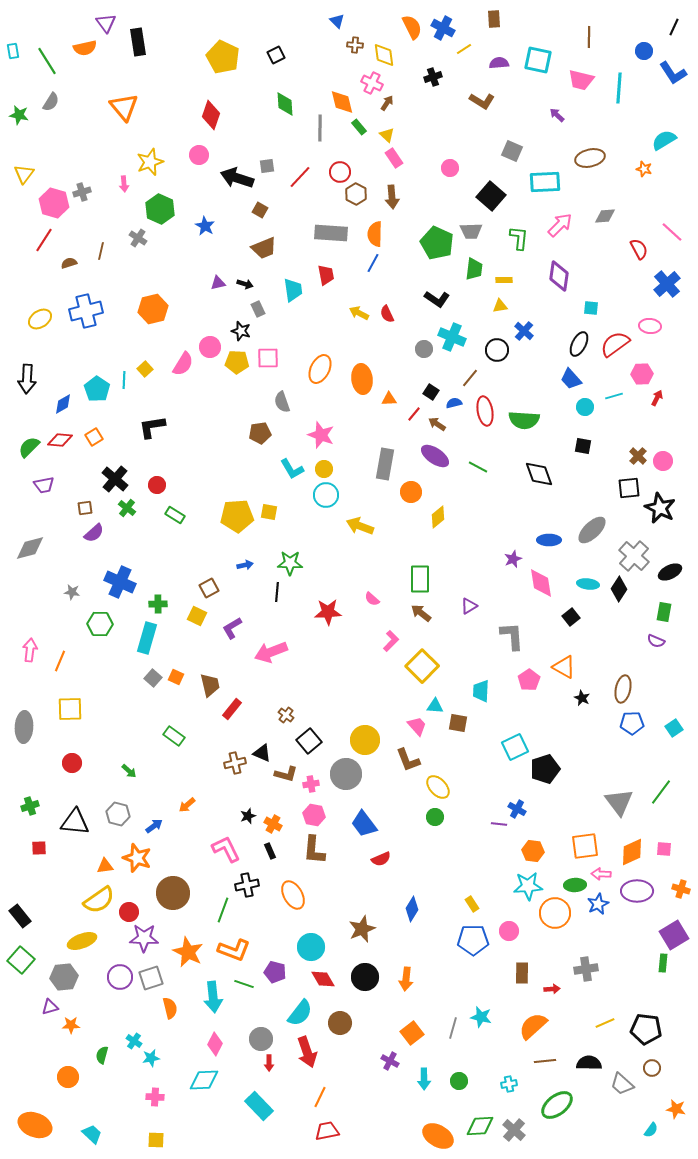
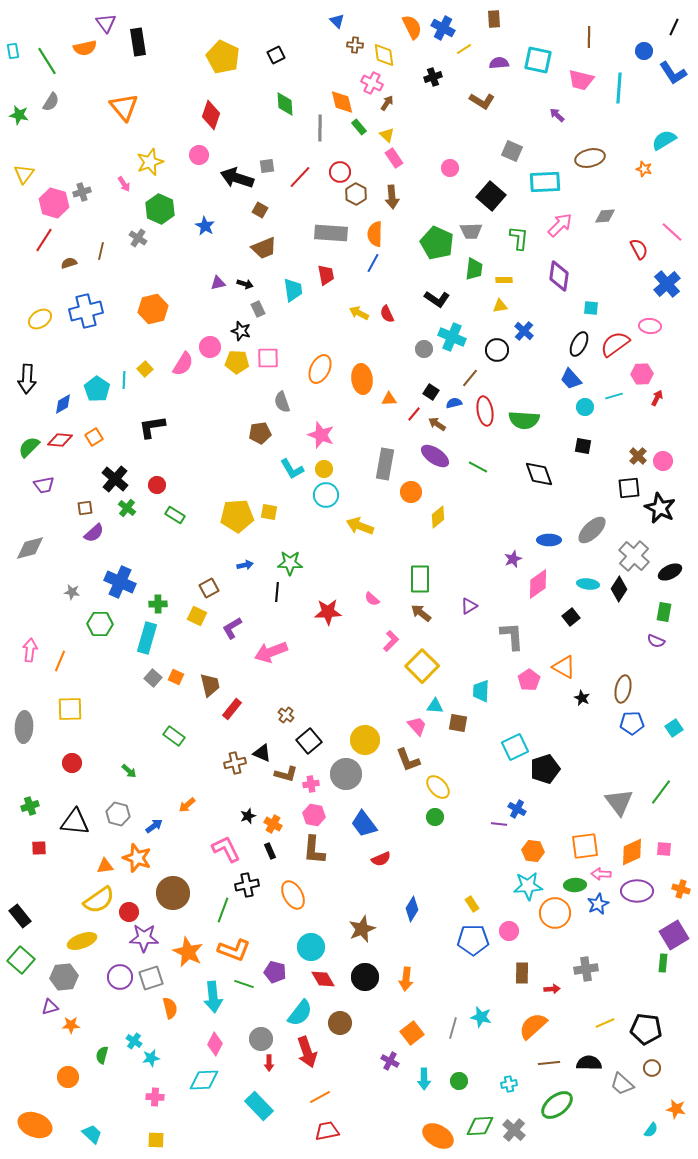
pink arrow at (124, 184): rotated 28 degrees counterclockwise
pink diamond at (541, 583): moved 3 px left, 1 px down; rotated 64 degrees clockwise
brown line at (545, 1061): moved 4 px right, 2 px down
orange line at (320, 1097): rotated 35 degrees clockwise
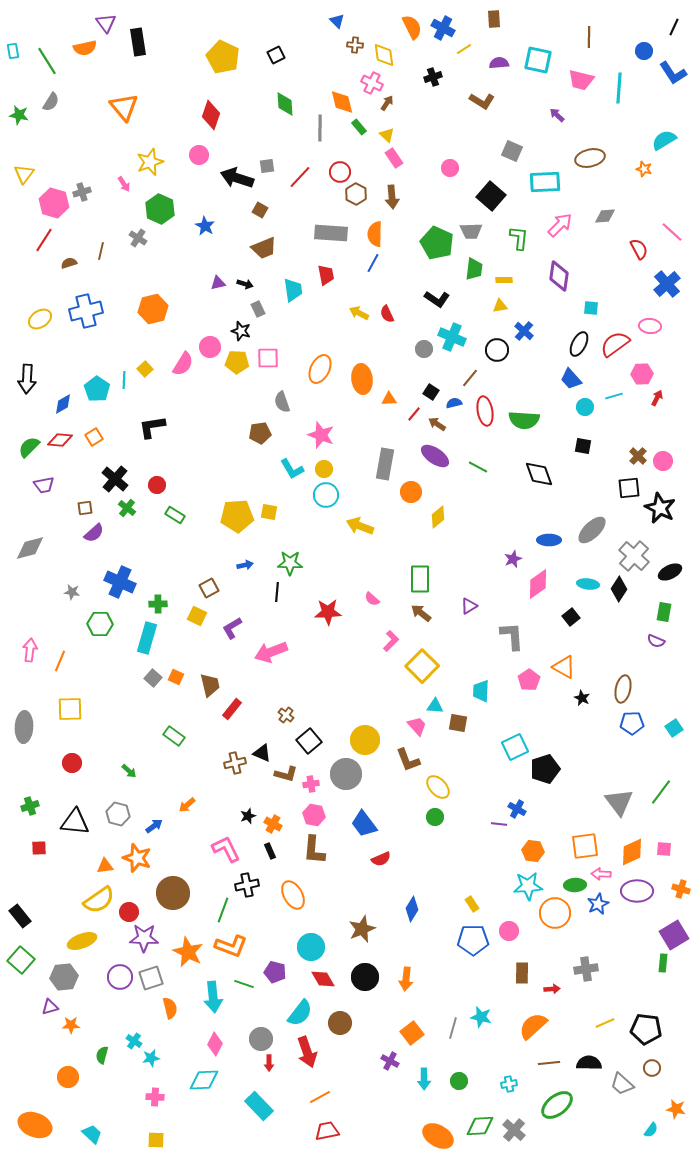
orange L-shape at (234, 950): moved 3 px left, 4 px up
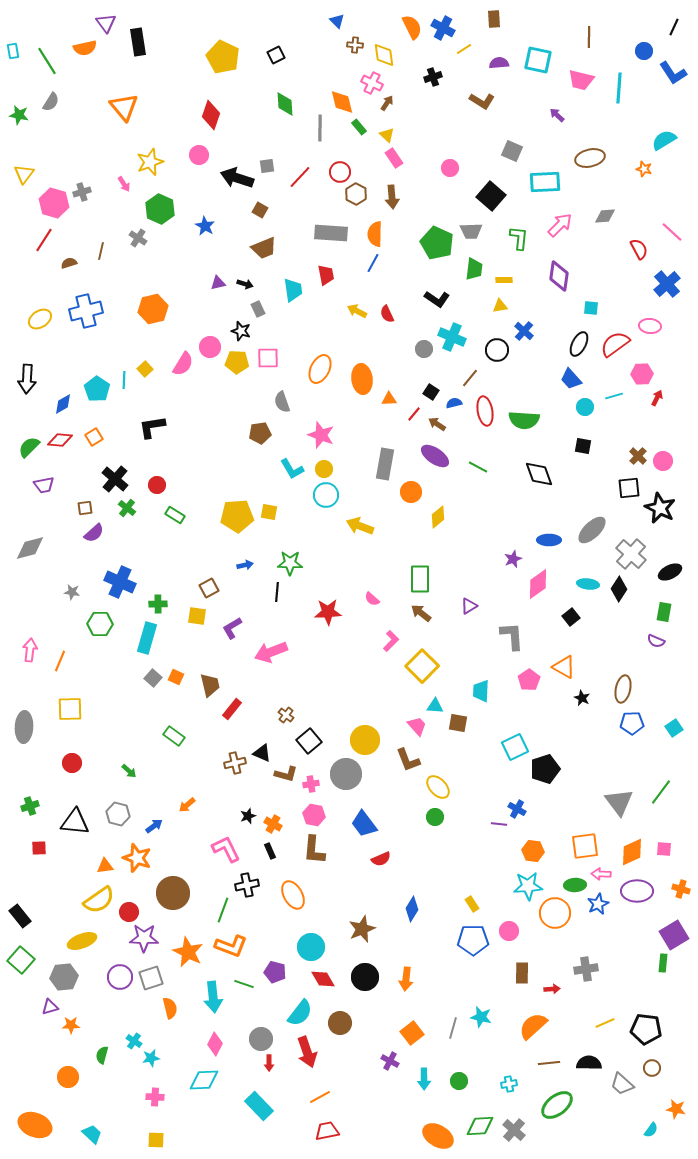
yellow arrow at (359, 313): moved 2 px left, 2 px up
gray cross at (634, 556): moved 3 px left, 2 px up
yellow square at (197, 616): rotated 18 degrees counterclockwise
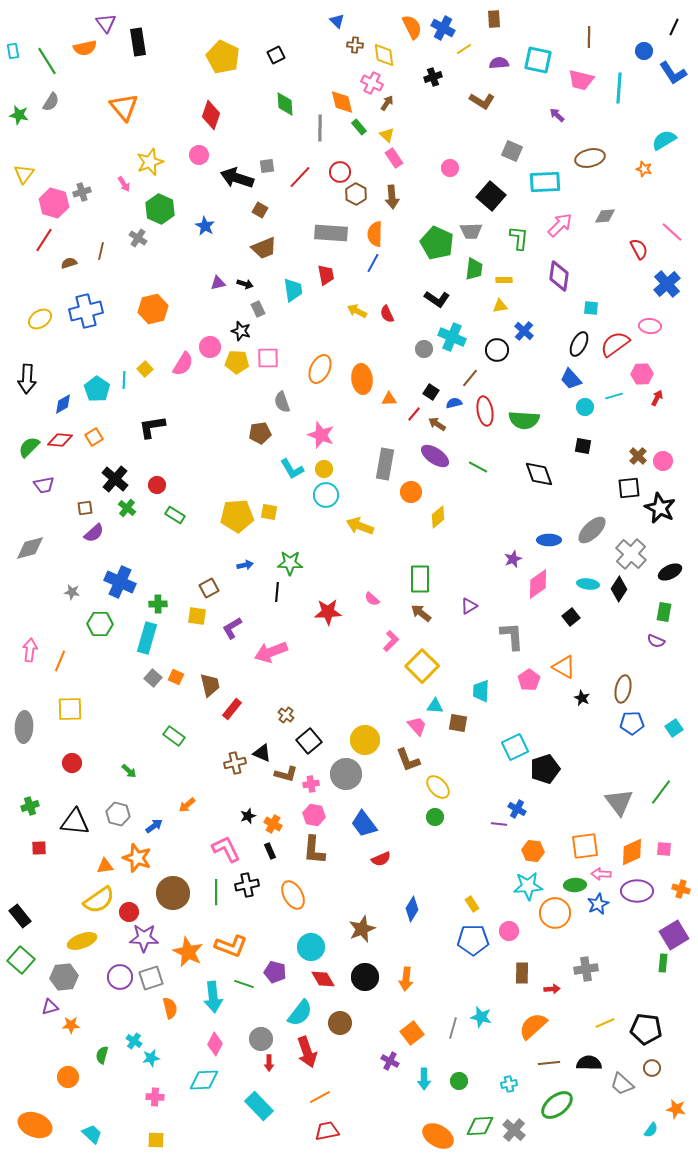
green line at (223, 910): moved 7 px left, 18 px up; rotated 20 degrees counterclockwise
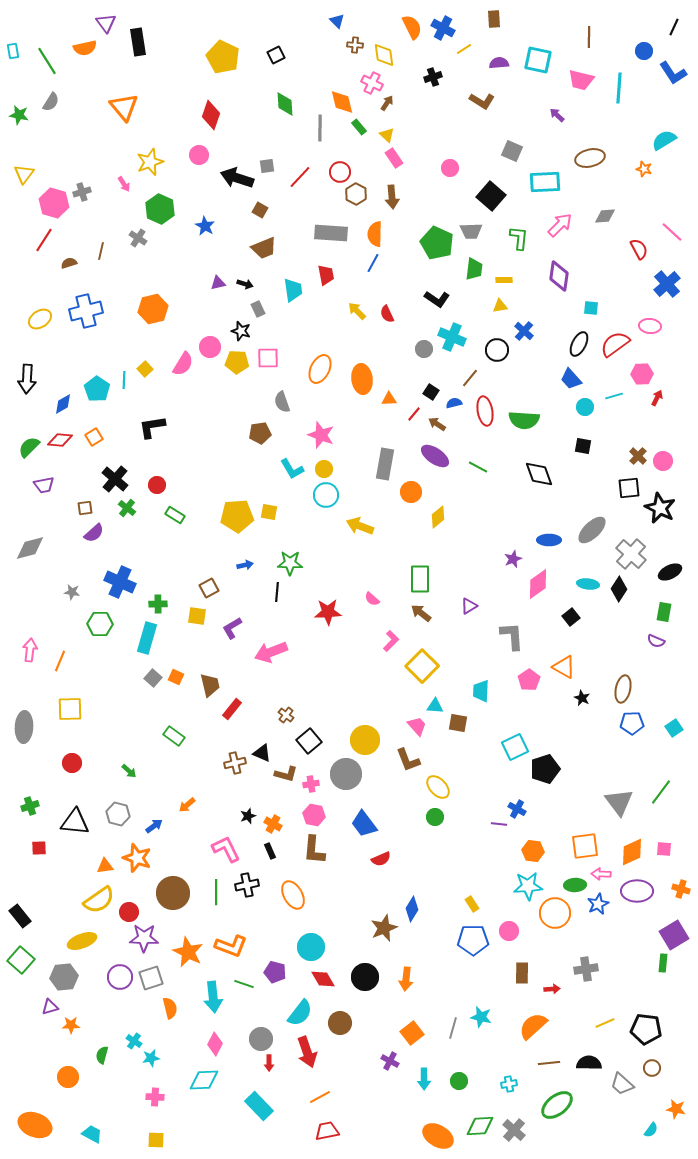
yellow arrow at (357, 311): rotated 18 degrees clockwise
brown star at (362, 929): moved 22 px right, 1 px up
cyan trapezoid at (92, 1134): rotated 15 degrees counterclockwise
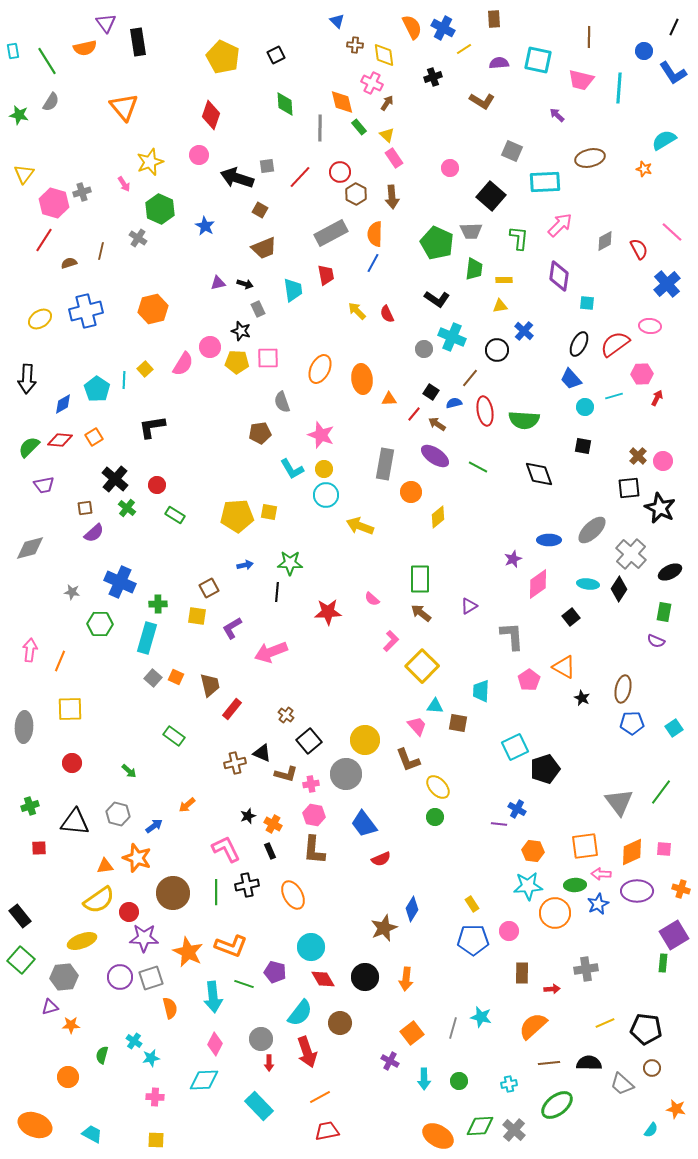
gray diamond at (605, 216): moved 25 px down; rotated 25 degrees counterclockwise
gray rectangle at (331, 233): rotated 32 degrees counterclockwise
cyan square at (591, 308): moved 4 px left, 5 px up
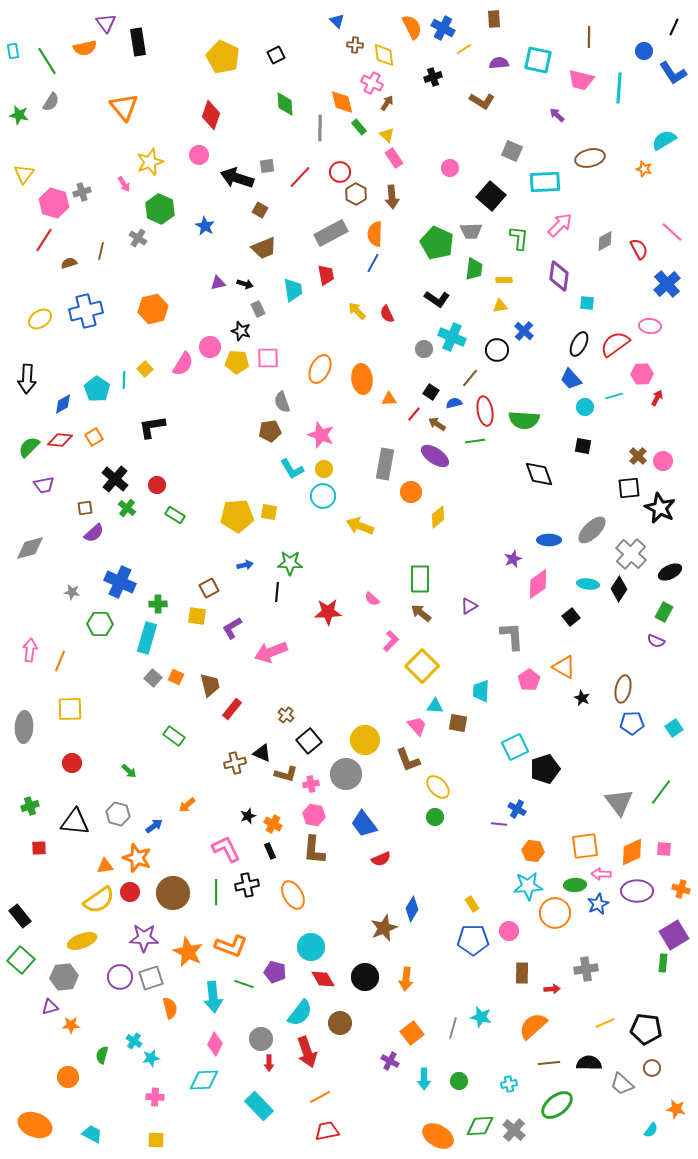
brown pentagon at (260, 433): moved 10 px right, 2 px up
green line at (478, 467): moved 3 px left, 26 px up; rotated 36 degrees counterclockwise
cyan circle at (326, 495): moved 3 px left, 1 px down
green rectangle at (664, 612): rotated 18 degrees clockwise
red circle at (129, 912): moved 1 px right, 20 px up
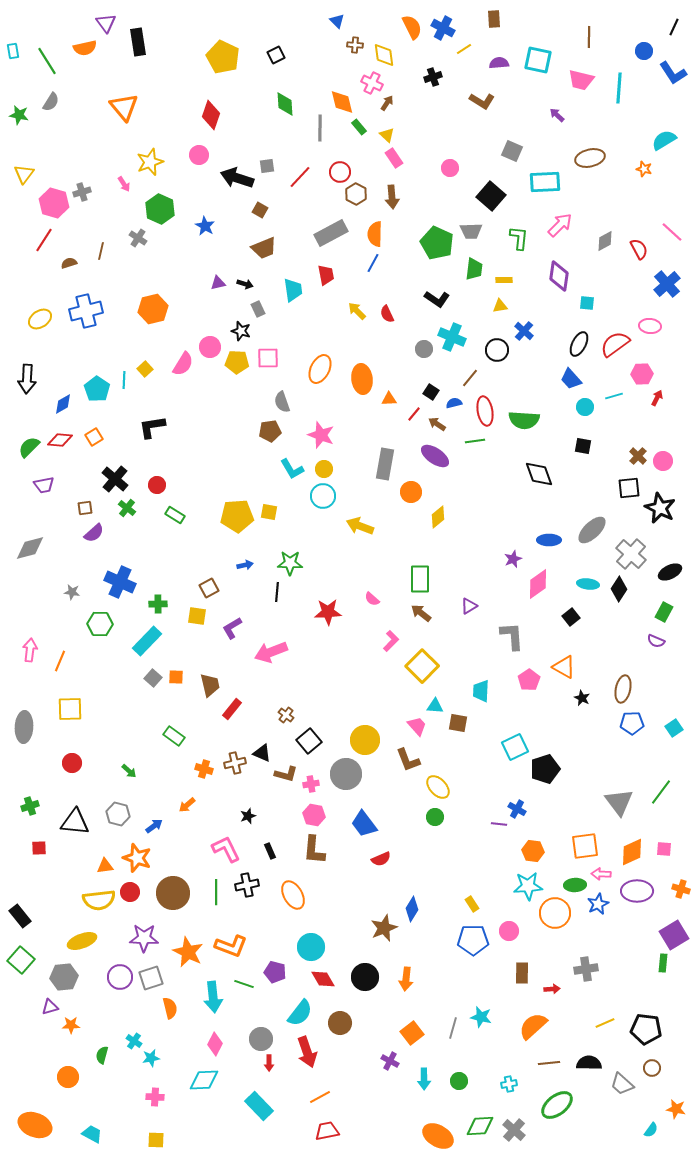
cyan rectangle at (147, 638): moved 3 px down; rotated 28 degrees clockwise
orange square at (176, 677): rotated 21 degrees counterclockwise
orange cross at (273, 824): moved 69 px left, 55 px up; rotated 12 degrees counterclockwise
yellow semicircle at (99, 900): rotated 28 degrees clockwise
